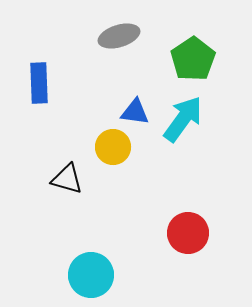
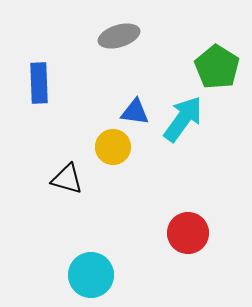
green pentagon: moved 24 px right, 8 px down; rotated 6 degrees counterclockwise
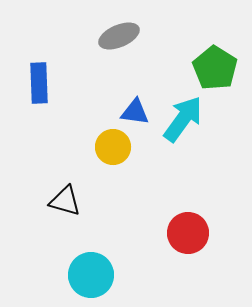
gray ellipse: rotated 6 degrees counterclockwise
green pentagon: moved 2 px left, 1 px down
black triangle: moved 2 px left, 22 px down
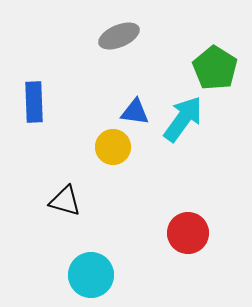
blue rectangle: moved 5 px left, 19 px down
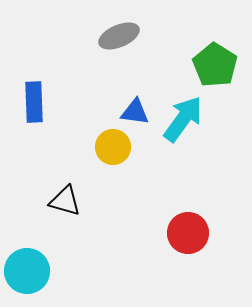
green pentagon: moved 3 px up
cyan circle: moved 64 px left, 4 px up
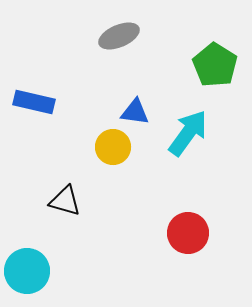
blue rectangle: rotated 75 degrees counterclockwise
cyan arrow: moved 5 px right, 14 px down
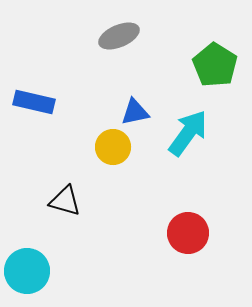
blue triangle: rotated 20 degrees counterclockwise
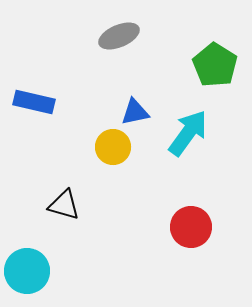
black triangle: moved 1 px left, 4 px down
red circle: moved 3 px right, 6 px up
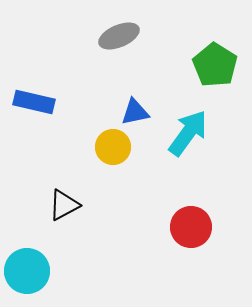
black triangle: rotated 44 degrees counterclockwise
